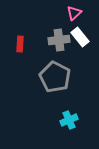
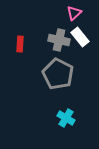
gray cross: rotated 20 degrees clockwise
gray pentagon: moved 3 px right, 3 px up
cyan cross: moved 3 px left, 2 px up; rotated 36 degrees counterclockwise
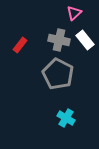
white rectangle: moved 5 px right, 3 px down
red rectangle: moved 1 px down; rotated 35 degrees clockwise
